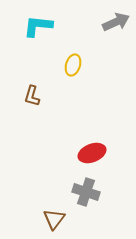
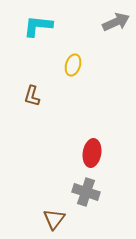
red ellipse: rotated 60 degrees counterclockwise
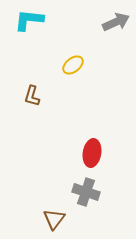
cyan L-shape: moved 9 px left, 6 px up
yellow ellipse: rotated 35 degrees clockwise
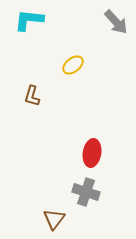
gray arrow: rotated 72 degrees clockwise
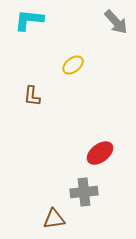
brown L-shape: rotated 10 degrees counterclockwise
red ellipse: moved 8 px right; rotated 44 degrees clockwise
gray cross: moved 2 px left; rotated 24 degrees counterclockwise
brown triangle: rotated 45 degrees clockwise
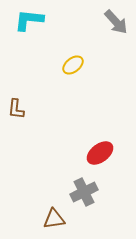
brown L-shape: moved 16 px left, 13 px down
gray cross: rotated 20 degrees counterclockwise
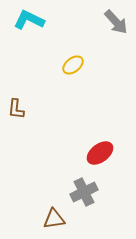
cyan L-shape: rotated 20 degrees clockwise
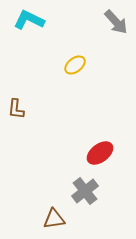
yellow ellipse: moved 2 px right
gray cross: moved 1 px right, 1 px up; rotated 12 degrees counterclockwise
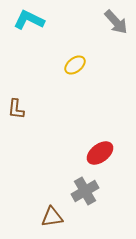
gray cross: rotated 8 degrees clockwise
brown triangle: moved 2 px left, 2 px up
